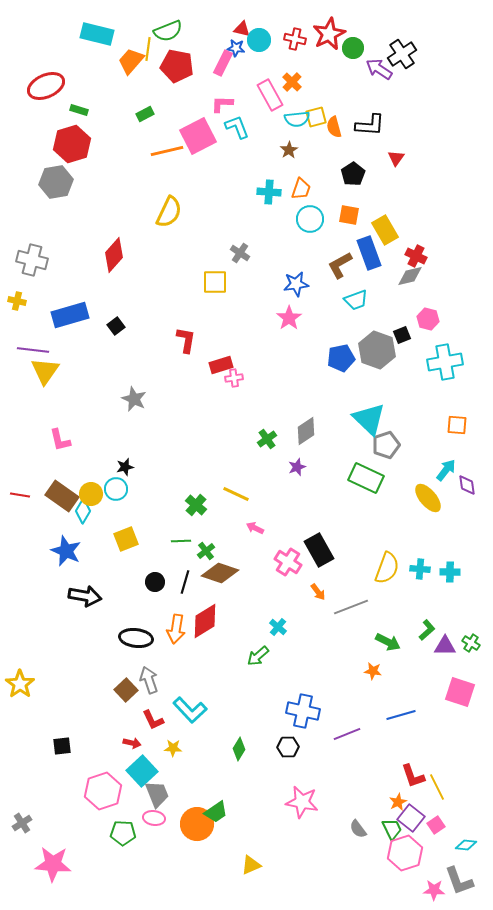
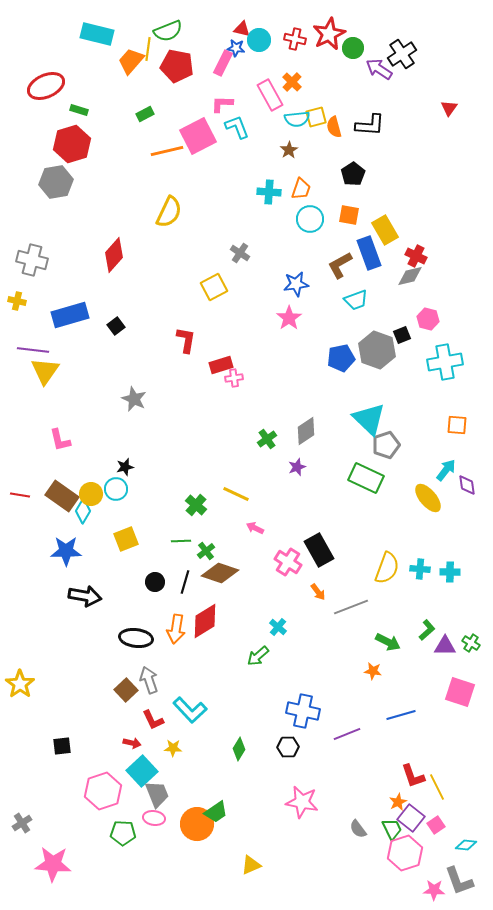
red triangle at (396, 158): moved 53 px right, 50 px up
yellow square at (215, 282): moved 1 px left, 5 px down; rotated 28 degrees counterclockwise
blue star at (66, 551): rotated 24 degrees counterclockwise
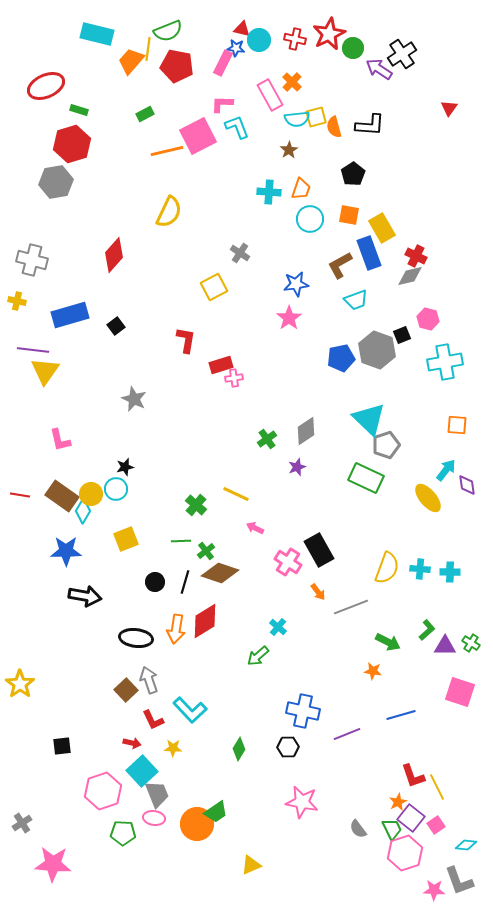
yellow rectangle at (385, 230): moved 3 px left, 2 px up
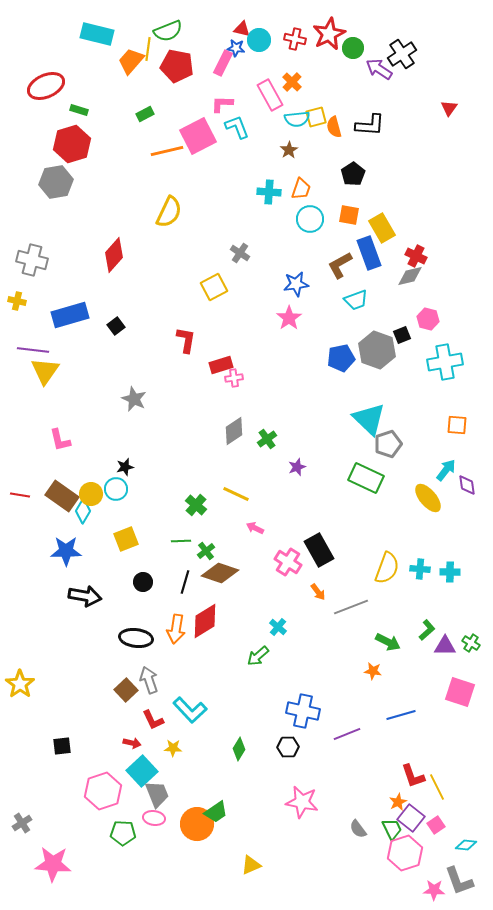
gray diamond at (306, 431): moved 72 px left
gray pentagon at (386, 445): moved 2 px right, 1 px up
black circle at (155, 582): moved 12 px left
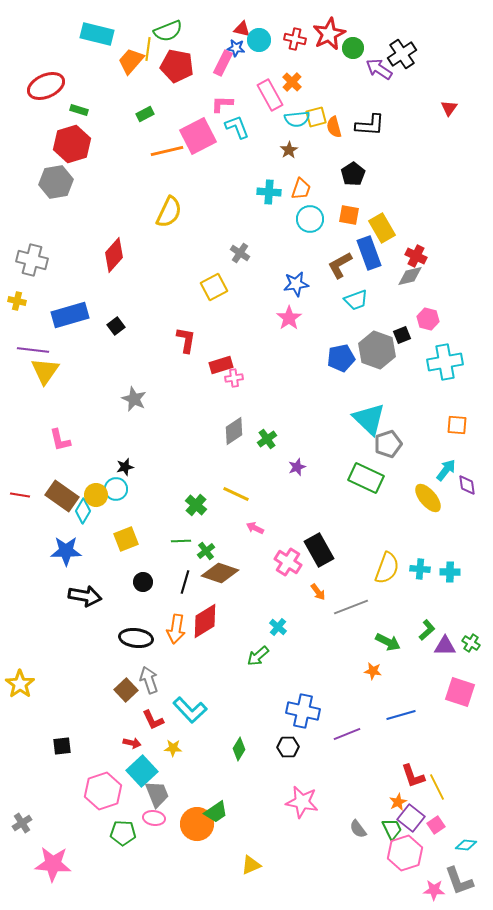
yellow circle at (91, 494): moved 5 px right, 1 px down
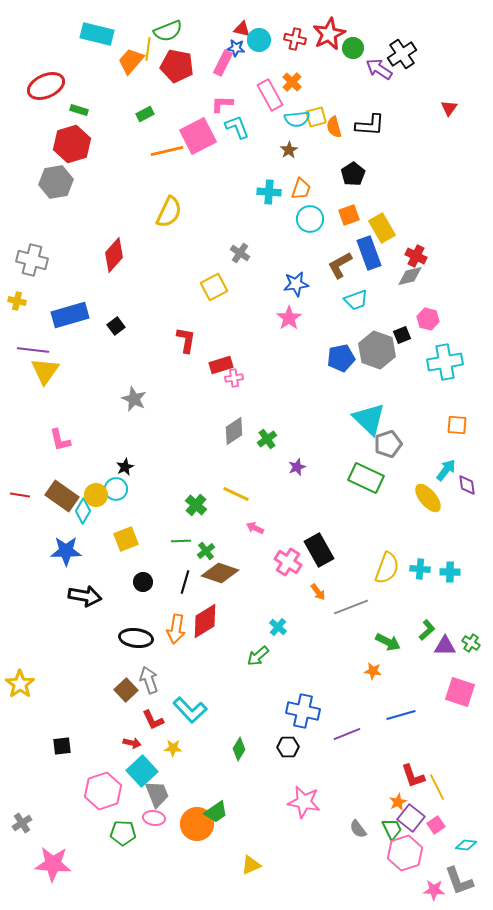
orange square at (349, 215): rotated 30 degrees counterclockwise
black star at (125, 467): rotated 12 degrees counterclockwise
pink star at (302, 802): moved 2 px right
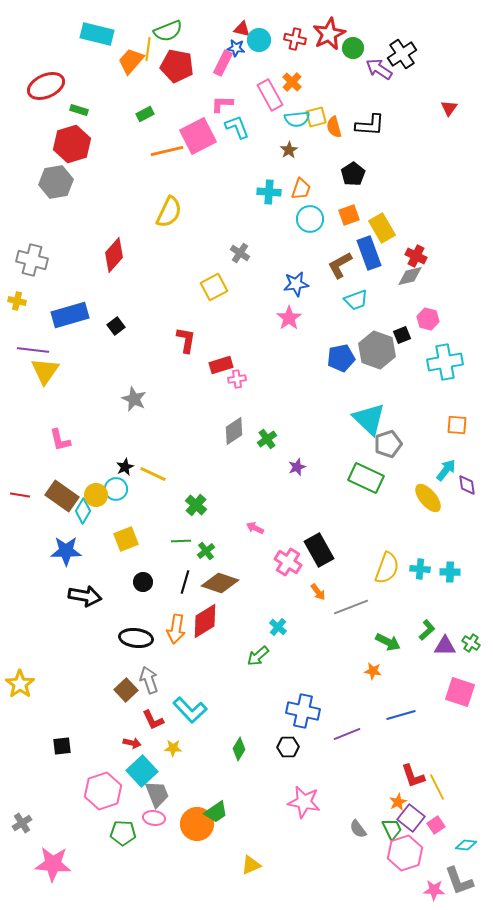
pink cross at (234, 378): moved 3 px right, 1 px down
yellow line at (236, 494): moved 83 px left, 20 px up
brown diamond at (220, 573): moved 10 px down
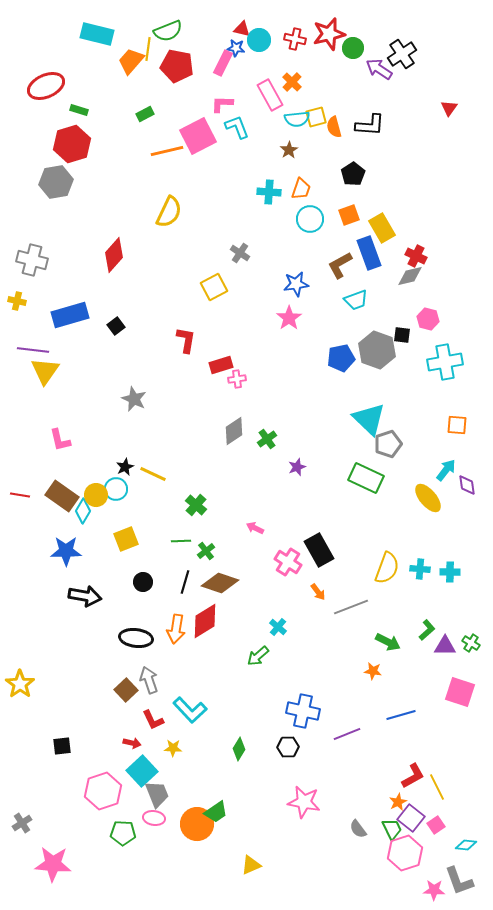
red star at (329, 34): rotated 12 degrees clockwise
black square at (402, 335): rotated 30 degrees clockwise
red L-shape at (413, 776): rotated 100 degrees counterclockwise
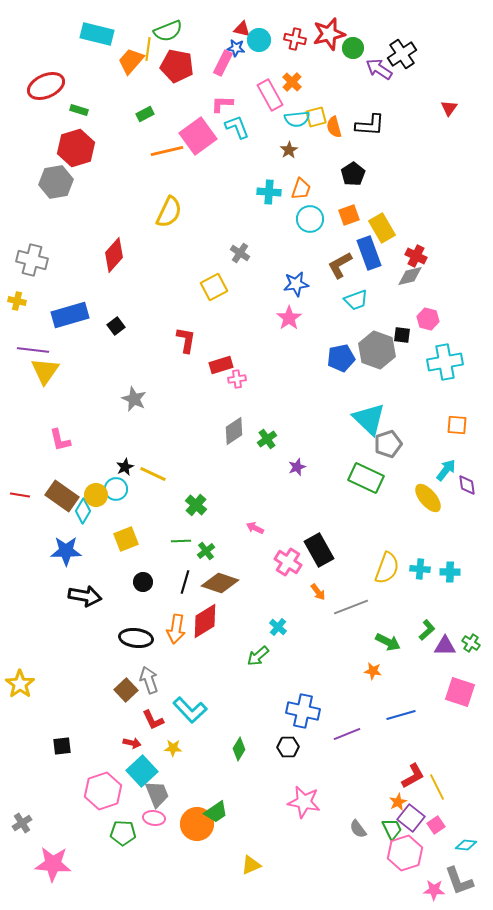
pink square at (198, 136): rotated 9 degrees counterclockwise
red hexagon at (72, 144): moved 4 px right, 4 px down
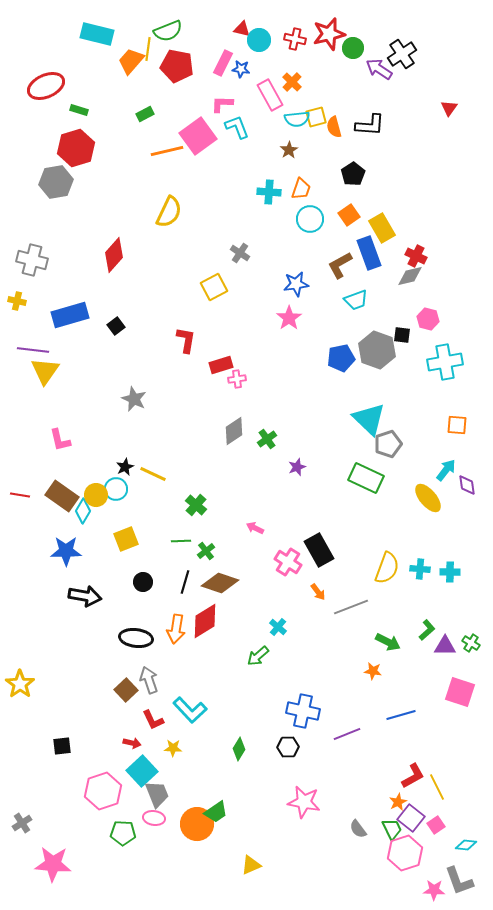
blue star at (236, 48): moved 5 px right, 21 px down
orange square at (349, 215): rotated 15 degrees counterclockwise
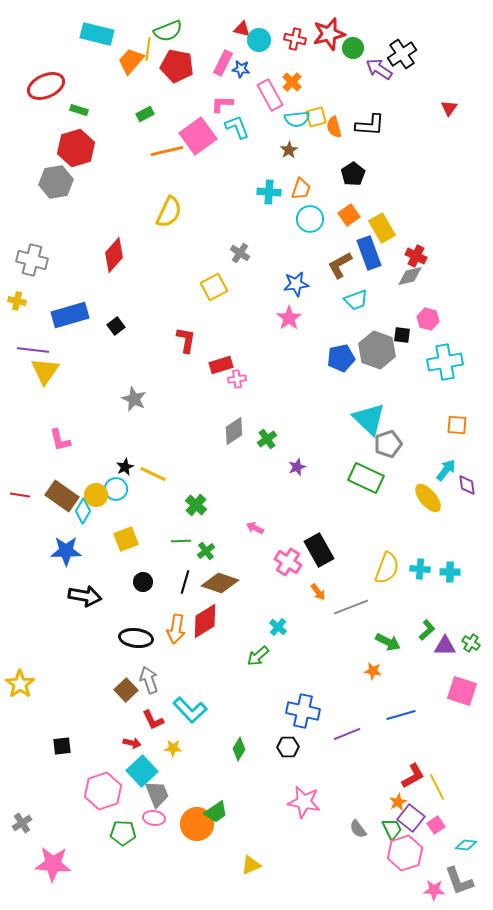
pink square at (460, 692): moved 2 px right, 1 px up
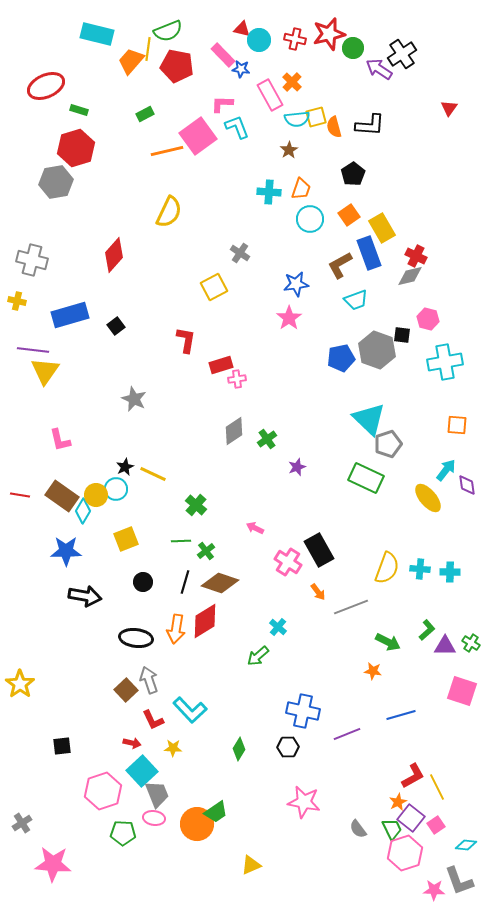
pink rectangle at (223, 63): moved 8 px up; rotated 70 degrees counterclockwise
